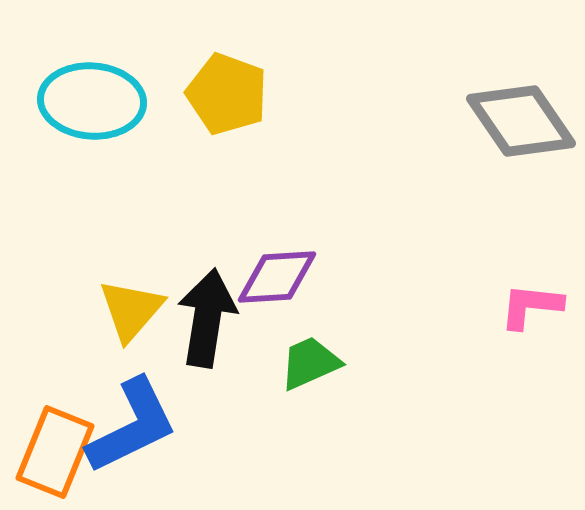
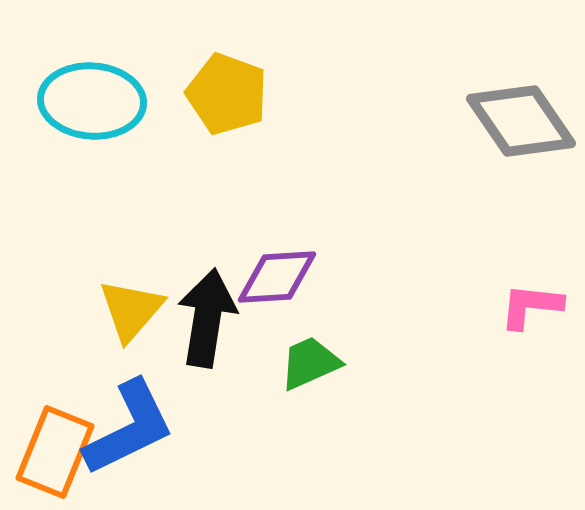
blue L-shape: moved 3 px left, 2 px down
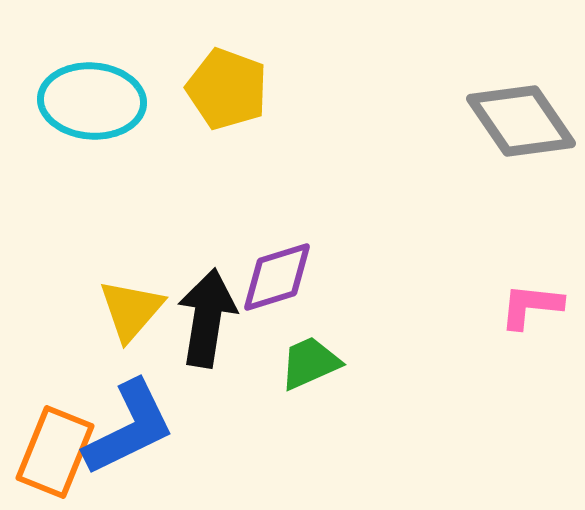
yellow pentagon: moved 5 px up
purple diamond: rotated 14 degrees counterclockwise
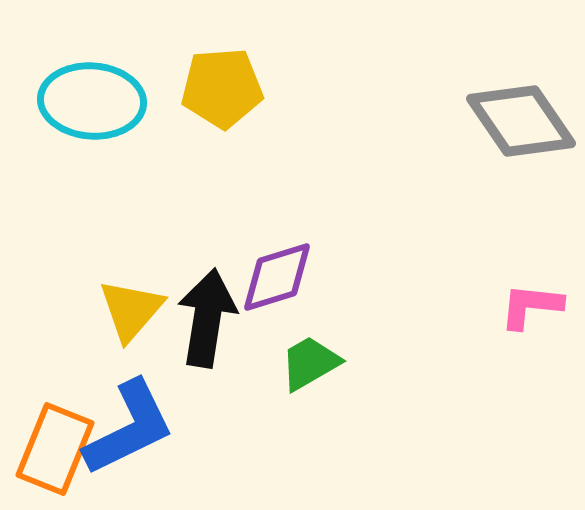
yellow pentagon: moved 5 px left, 1 px up; rotated 24 degrees counterclockwise
green trapezoid: rotated 6 degrees counterclockwise
orange rectangle: moved 3 px up
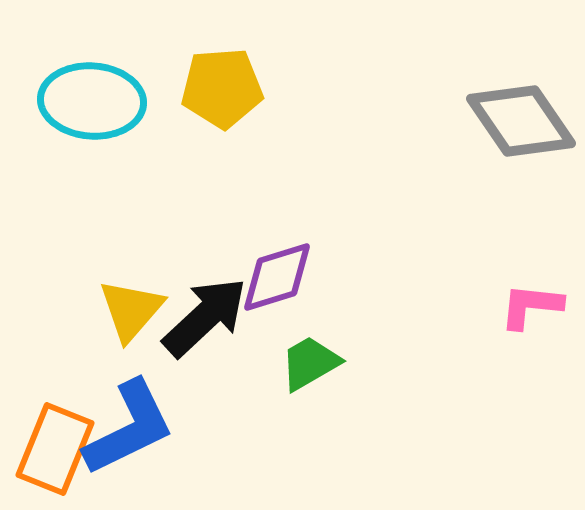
black arrow: moved 2 px left, 1 px up; rotated 38 degrees clockwise
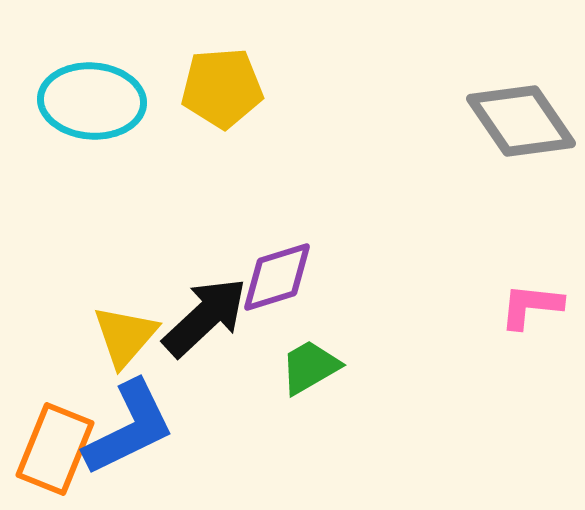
yellow triangle: moved 6 px left, 26 px down
green trapezoid: moved 4 px down
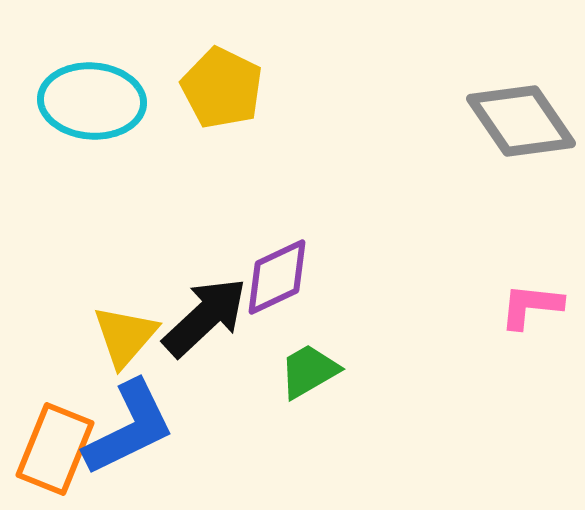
yellow pentagon: rotated 30 degrees clockwise
purple diamond: rotated 8 degrees counterclockwise
green trapezoid: moved 1 px left, 4 px down
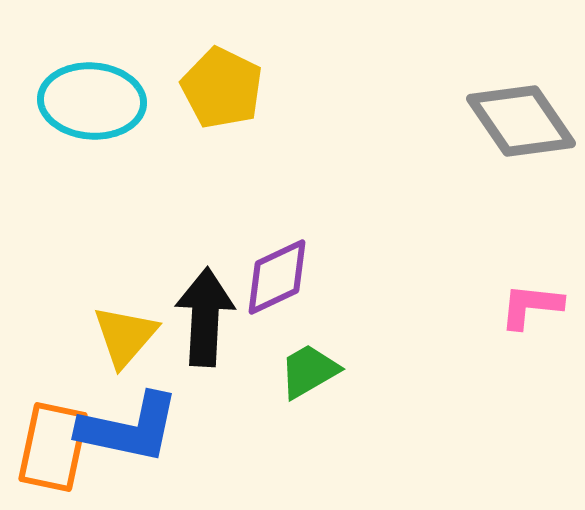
black arrow: rotated 44 degrees counterclockwise
blue L-shape: rotated 38 degrees clockwise
orange rectangle: moved 2 px left, 2 px up; rotated 10 degrees counterclockwise
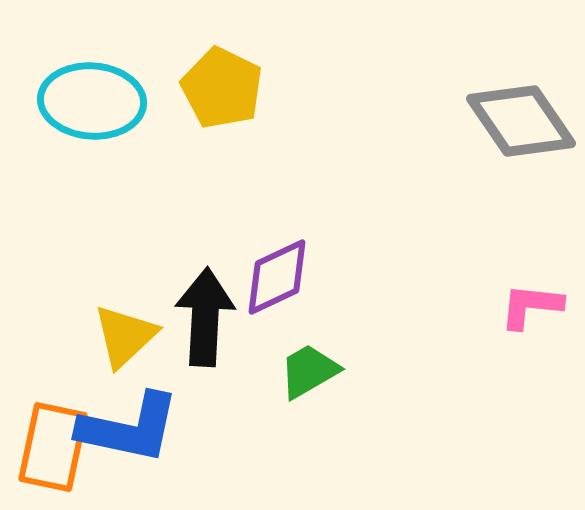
yellow triangle: rotated 6 degrees clockwise
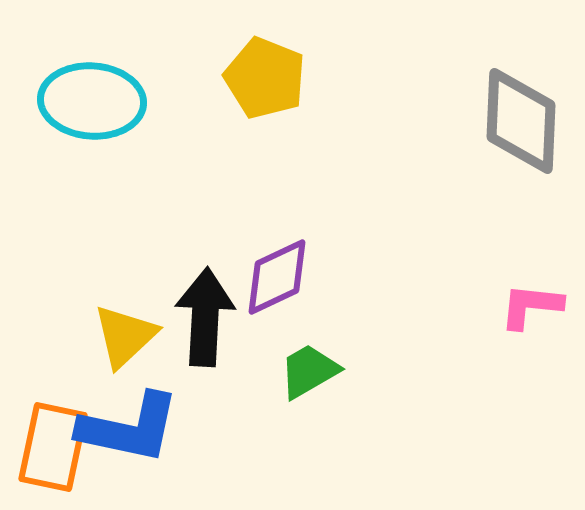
yellow pentagon: moved 43 px right, 10 px up; rotated 4 degrees counterclockwise
gray diamond: rotated 37 degrees clockwise
